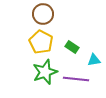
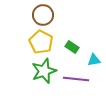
brown circle: moved 1 px down
green star: moved 1 px left, 1 px up
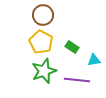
purple line: moved 1 px right, 1 px down
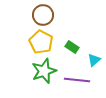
cyan triangle: rotated 32 degrees counterclockwise
